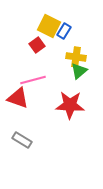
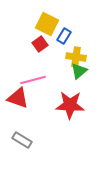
yellow square: moved 2 px left, 2 px up
blue rectangle: moved 5 px down
red square: moved 3 px right, 1 px up
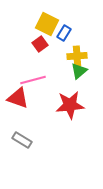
blue rectangle: moved 3 px up
yellow cross: moved 1 px right, 1 px up; rotated 12 degrees counterclockwise
red star: rotated 8 degrees counterclockwise
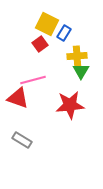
green triangle: moved 2 px right; rotated 18 degrees counterclockwise
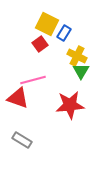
yellow cross: rotated 30 degrees clockwise
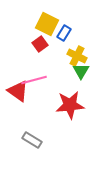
pink line: moved 1 px right
red triangle: moved 7 px up; rotated 15 degrees clockwise
gray rectangle: moved 10 px right
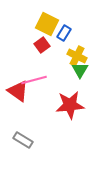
red square: moved 2 px right, 1 px down
green triangle: moved 1 px left, 1 px up
gray rectangle: moved 9 px left
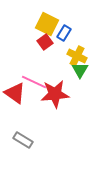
red square: moved 3 px right, 3 px up
pink line: moved 2 px down; rotated 40 degrees clockwise
red triangle: moved 3 px left, 2 px down
red star: moved 15 px left, 11 px up
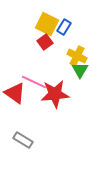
blue rectangle: moved 6 px up
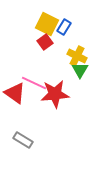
pink line: moved 1 px down
